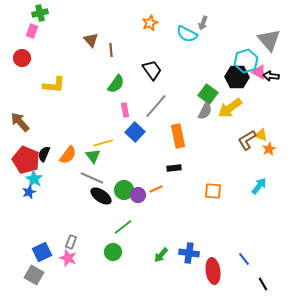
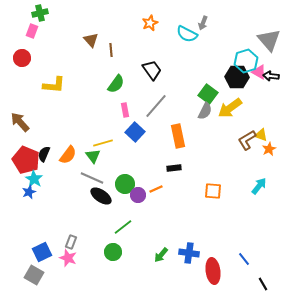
green circle at (124, 190): moved 1 px right, 6 px up
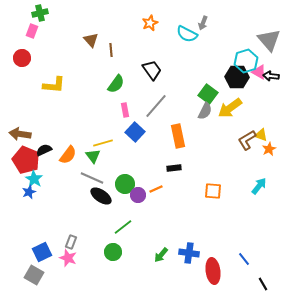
brown arrow at (20, 122): moved 12 px down; rotated 40 degrees counterclockwise
black semicircle at (44, 154): moved 4 px up; rotated 42 degrees clockwise
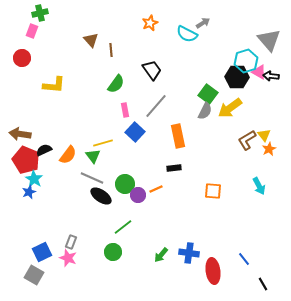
gray arrow at (203, 23): rotated 144 degrees counterclockwise
yellow triangle at (261, 135): moved 3 px right; rotated 32 degrees clockwise
cyan arrow at (259, 186): rotated 114 degrees clockwise
